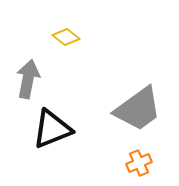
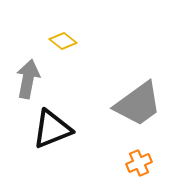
yellow diamond: moved 3 px left, 4 px down
gray trapezoid: moved 5 px up
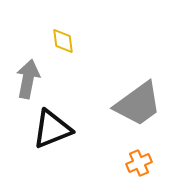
yellow diamond: rotated 44 degrees clockwise
